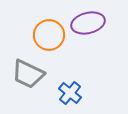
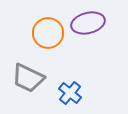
orange circle: moved 1 px left, 2 px up
gray trapezoid: moved 4 px down
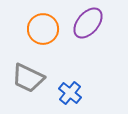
purple ellipse: rotated 36 degrees counterclockwise
orange circle: moved 5 px left, 4 px up
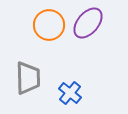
orange circle: moved 6 px right, 4 px up
gray trapezoid: rotated 116 degrees counterclockwise
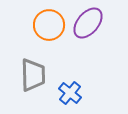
gray trapezoid: moved 5 px right, 3 px up
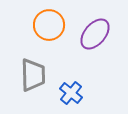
purple ellipse: moved 7 px right, 11 px down
blue cross: moved 1 px right
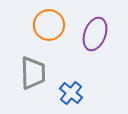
purple ellipse: rotated 20 degrees counterclockwise
gray trapezoid: moved 2 px up
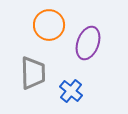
purple ellipse: moved 7 px left, 9 px down
blue cross: moved 2 px up
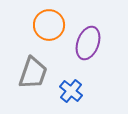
gray trapezoid: rotated 20 degrees clockwise
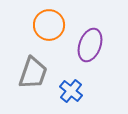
purple ellipse: moved 2 px right, 2 px down
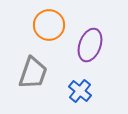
blue cross: moved 9 px right
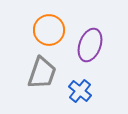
orange circle: moved 5 px down
gray trapezoid: moved 9 px right
